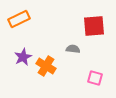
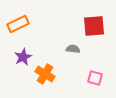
orange rectangle: moved 1 px left, 5 px down
orange cross: moved 1 px left, 8 px down
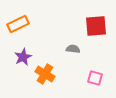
red square: moved 2 px right
